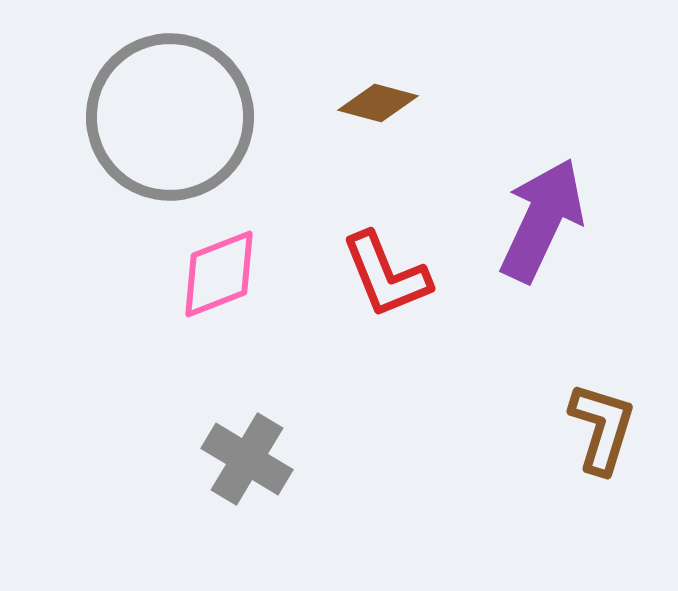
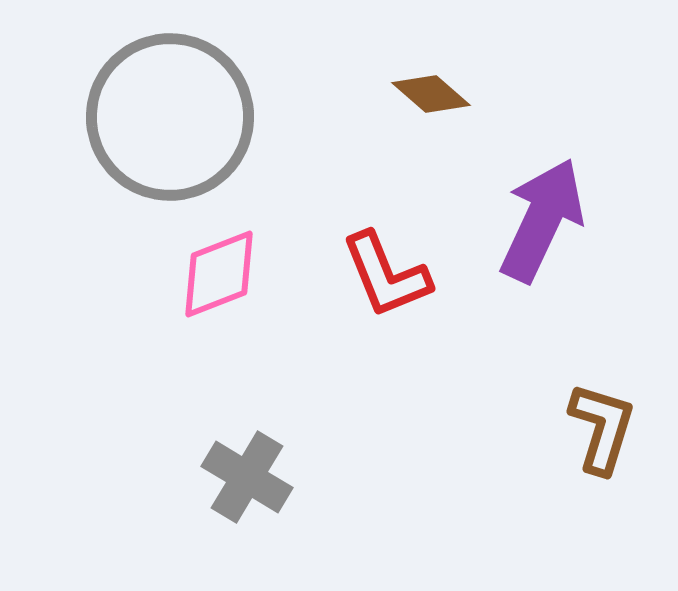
brown diamond: moved 53 px right, 9 px up; rotated 26 degrees clockwise
gray cross: moved 18 px down
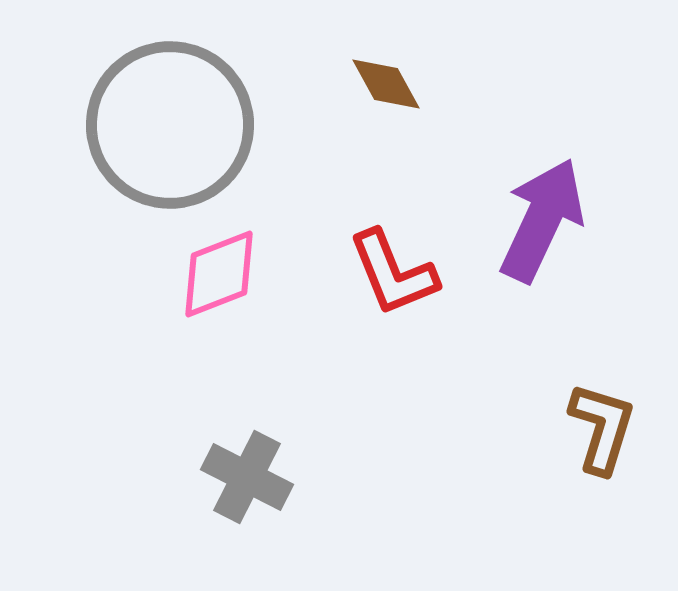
brown diamond: moved 45 px left, 10 px up; rotated 20 degrees clockwise
gray circle: moved 8 px down
red L-shape: moved 7 px right, 2 px up
gray cross: rotated 4 degrees counterclockwise
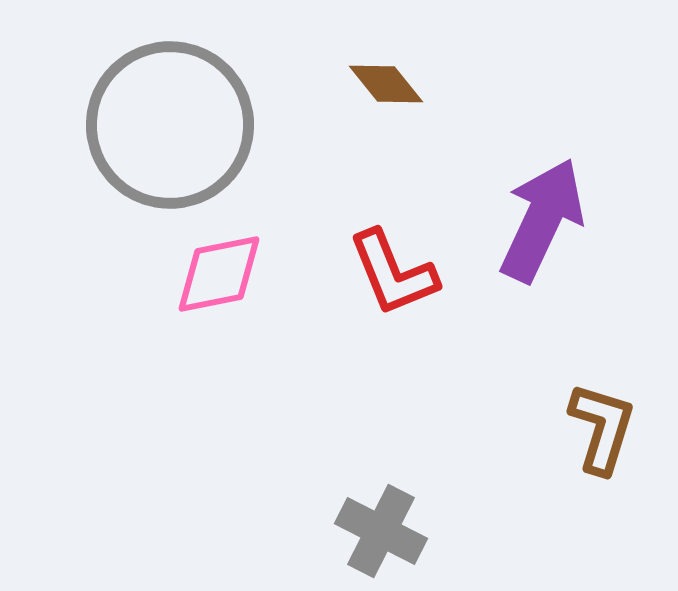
brown diamond: rotated 10 degrees counterclockwise
pink diamond: rotated 10 degrees clockwise
gray cross: moved 134 px right, 54 px down
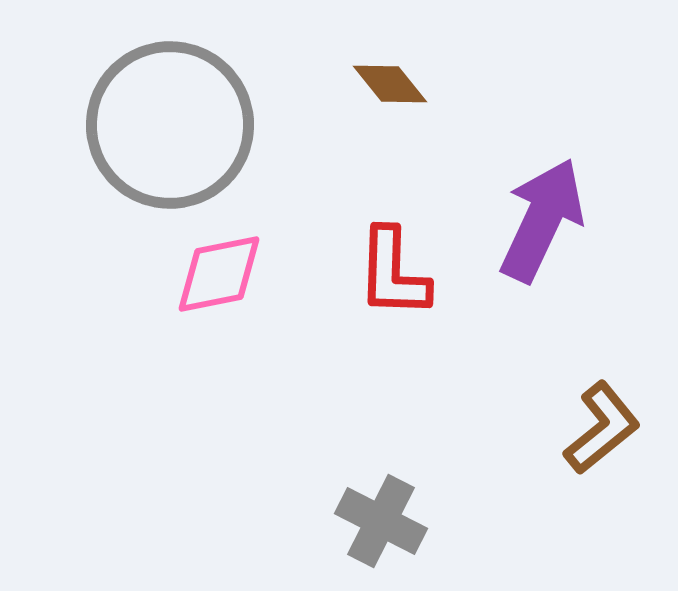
brown diamond: moved 4 px right
red L-shape: rotated 24 degrees clockwise
brown L-shape: rotated 34 degrees clockwise
gray cross: moved 10 px up
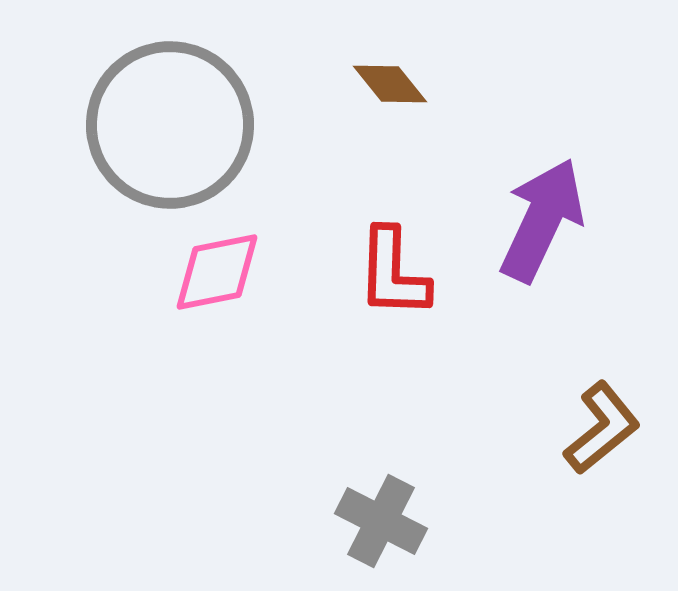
pink diamond: moved 2 px left, 2 px up
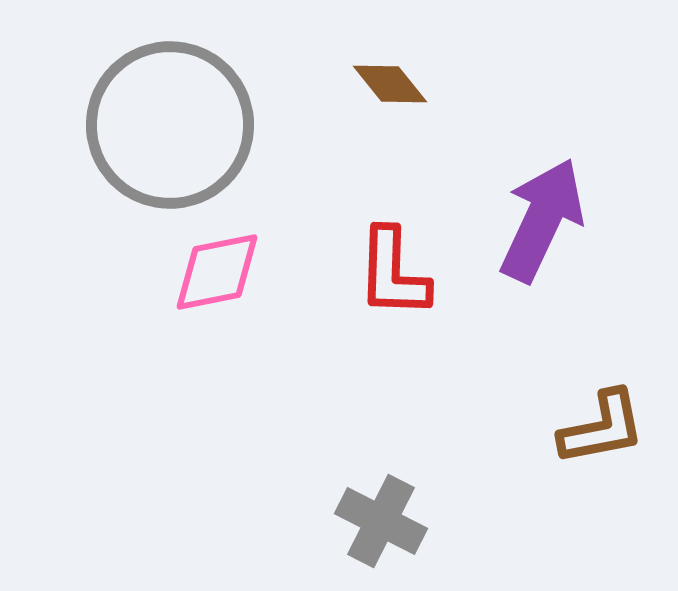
brown L-shape: rotated 28 degrees clockwise
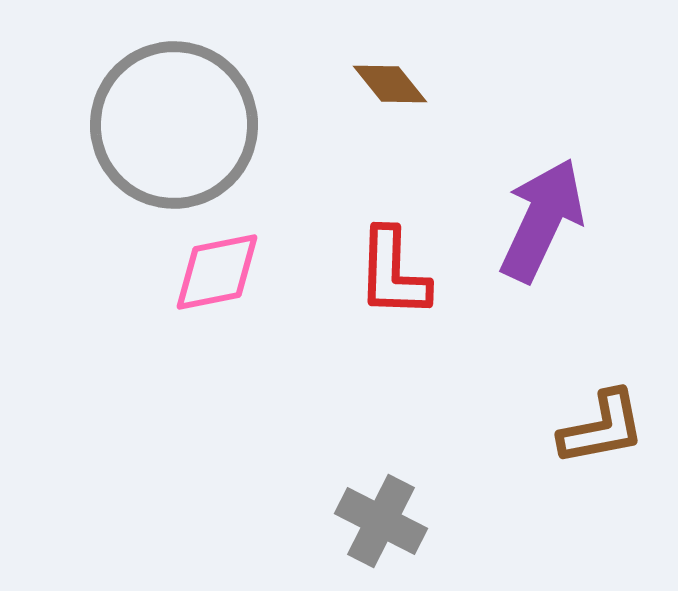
gray circle: moved 4 px right
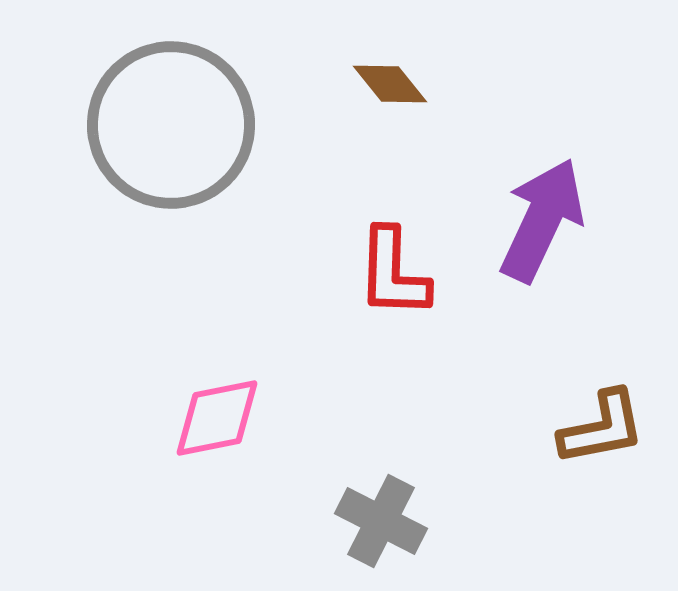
gray circle: moved 3 px left
pink diamond: moved 146 px down
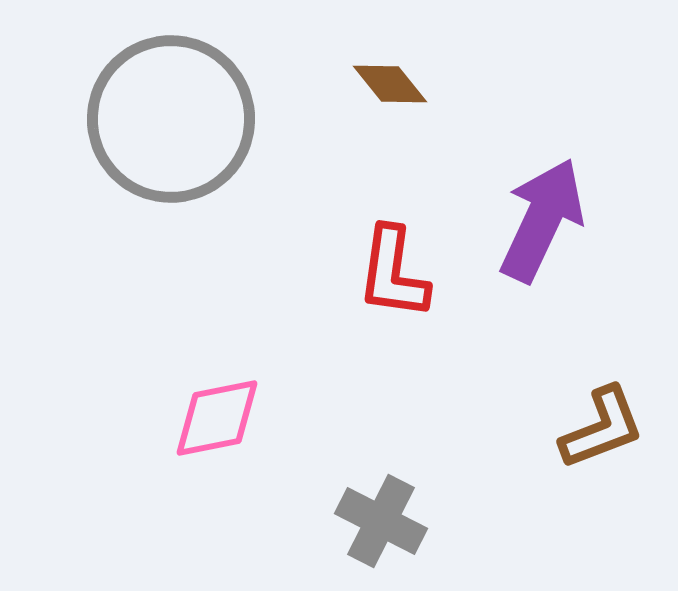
gray circle: moved 6 px up
red L-shape: rotated 6 degrees clockwise
brown L-shape: rotated 10 degrees counterclockwise
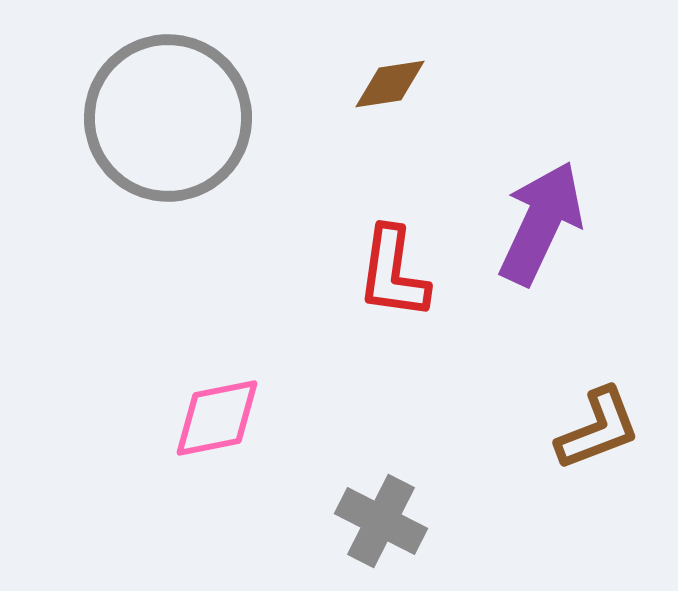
brown diamond: rotated 60 degrees counterclockwise
gray circle: moved 3 px left, 1 px up
purple arrow: moved 1 px left, 3 px down
brown L-shape: moved 4 px left, 1 px down
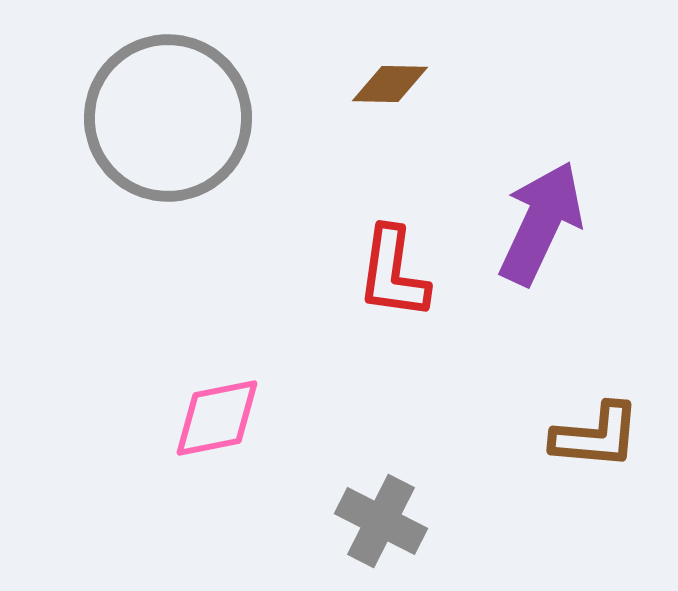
brown diamond: rotated 10 degrees clockwise
brown L-shape: moved 2 px left, 7 px down; rotated 26 degrees clockwise
